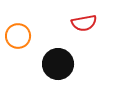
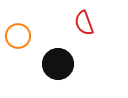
red semicircle: rotated 80 degrees clockwise
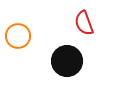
black circle: moved 9 px right, 3 px up
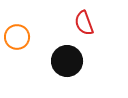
orange circle: moved 1 px left, 1 px down
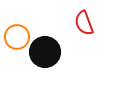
black circle: moved 22 px left, 9 px up
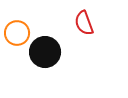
orange circle: moved 4 px up
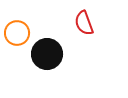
black circle: moved 2 px right, 2 px down
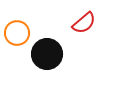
red semicircle: rotated 110 degrees counterclockwise
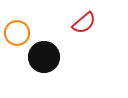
black circle: moved 3 px left, 3 px down
